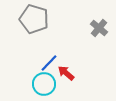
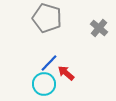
gray pentagon: moved 13 px right, 1 px up
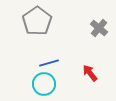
gray pentagon: moved 10 px left, 3 px down; rotated 20 degrees clockwise
blue line: rotated 30 degrees clockwise
red arrow: moved 24 px right; rotated 12 degrees clockwise
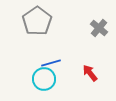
blue line: moved 2 px right
cyan circle: moved 5 px up
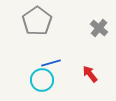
red arrow: moved 1 px down
cyan circle: moved 2 px left, 1 px down
